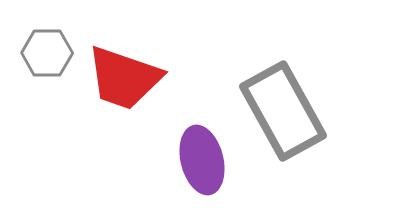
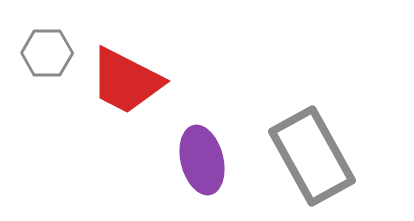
red trapezoid: moved 2 px right, 3 px down; rotated 8 degrees clockwise
gray rectangle: moved 29 px right, 45 px down
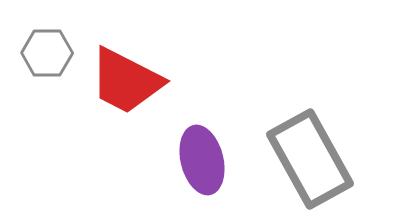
gray rectangle: moved 2 px left, 3 px down
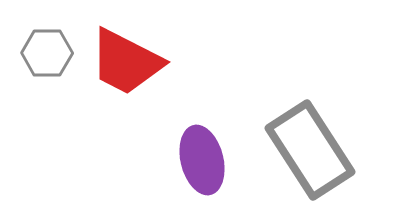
red trapezoid: moved 19 px up
gray rectangle: moved 9 px up; rotated 4 degrees counterclockwise
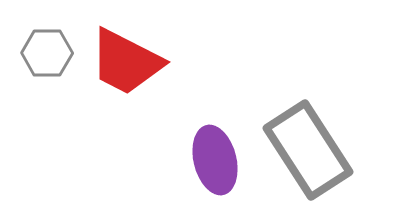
gray rectangle: moved 2 px left
purple ellipse: moved 13 px right
